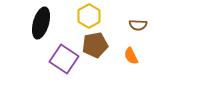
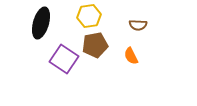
yellow hexagon: rotated 20 degrees clockwise
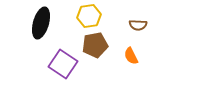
purple square: moved 1 px left, 5 px down
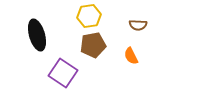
black ellipse: moved 4 px left, 12 px down; rotated 32 degrees counterclockwise
brown pentagon: moved 2 px left
purple square: moved 9 px down
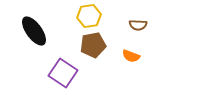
black ellipse: moved 3 px left, 4 px up; rotated 20 degrees counterclockwise
orange semicircle: rotated 42 degrees counterclockwise
